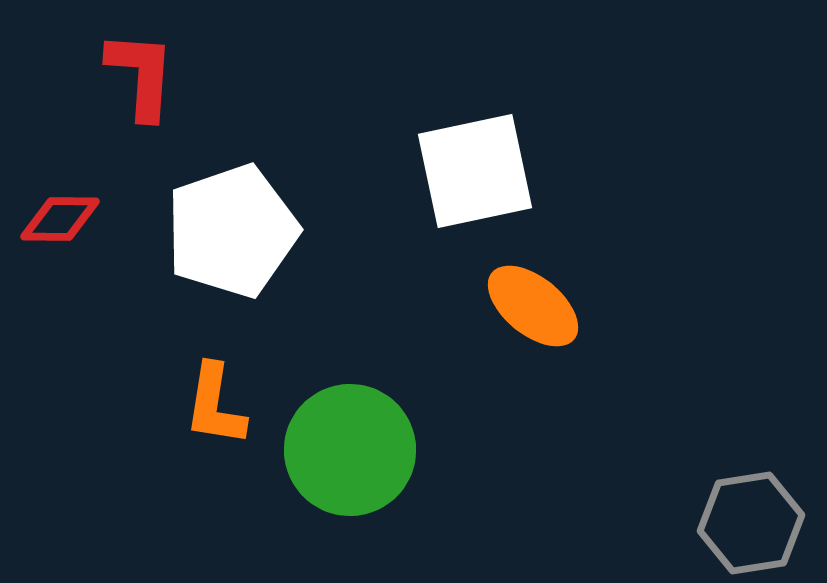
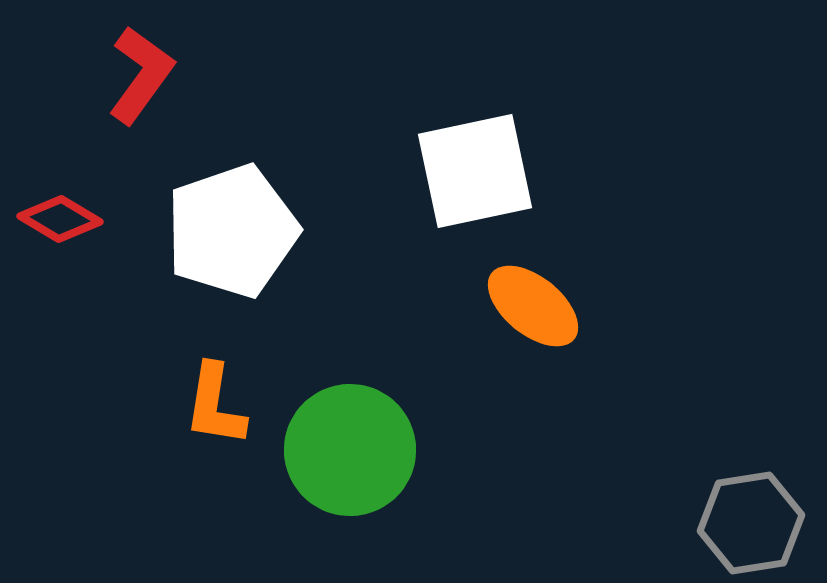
red L-shape: rotated 32 degrees clockwise
red diamond: rotated 30 degrees clockwise
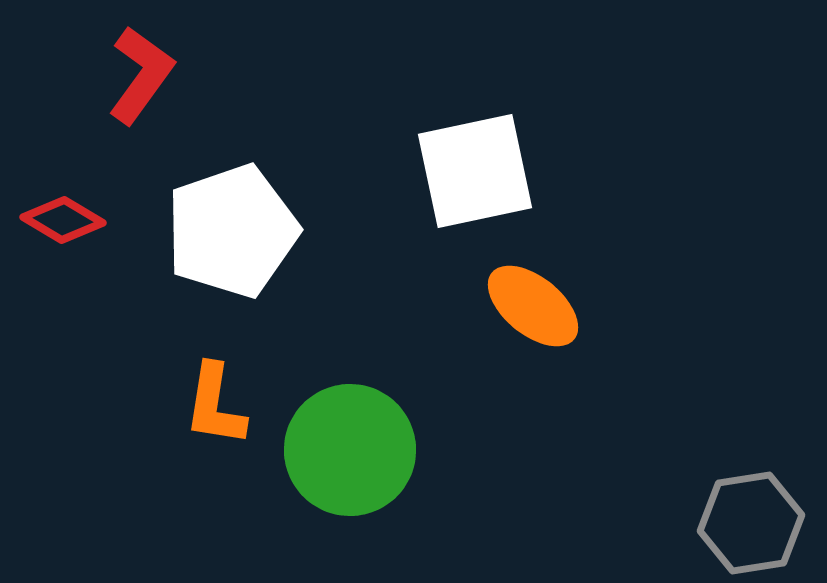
red diamond: moved 3 px right, 1 px down
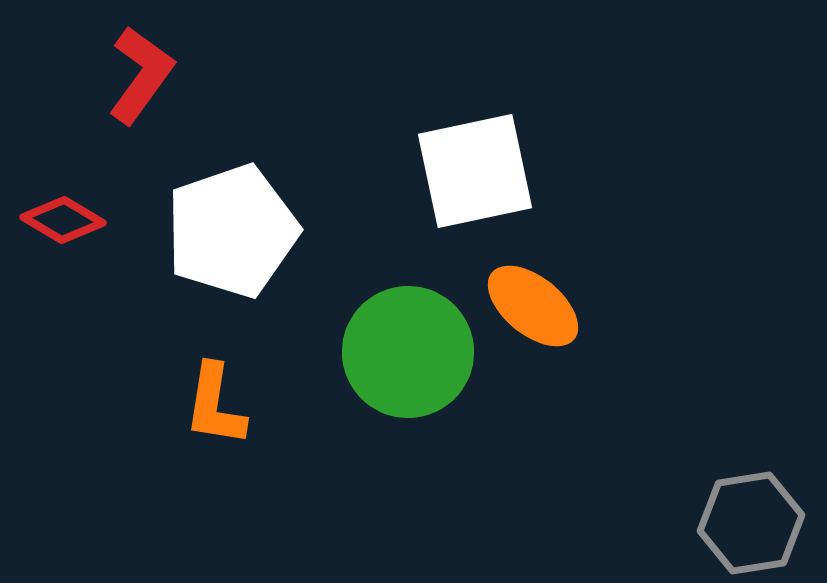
green circle: moved 58 px right, 98 px up
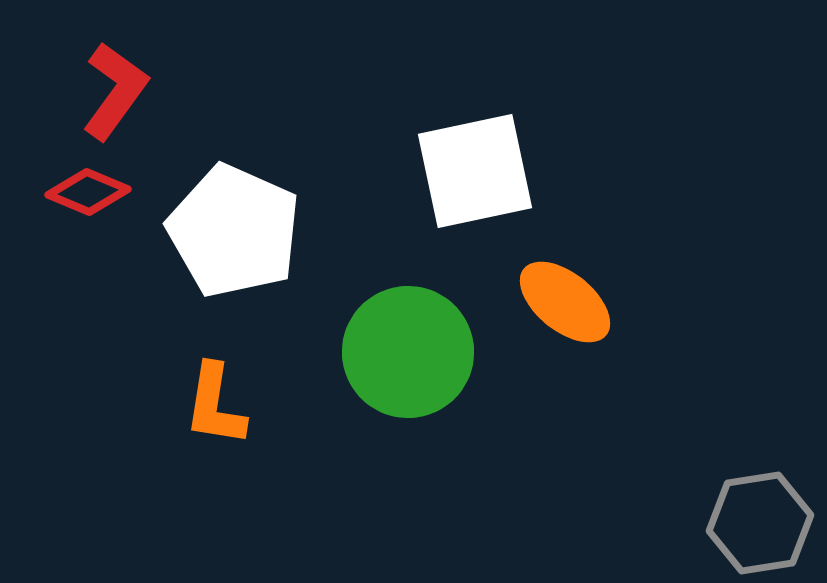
red L-shape: moved 26 px left, 16 px down
red diamond: moved 25 px right, 28 px up; rotated 8 degrees counterclockwise
white pentagon: moved 2 px right; rotated 29 degrees counterclockwise
orange ellipse: moved 32 px right, 4 px up
gray hexagon: moved 9 px right
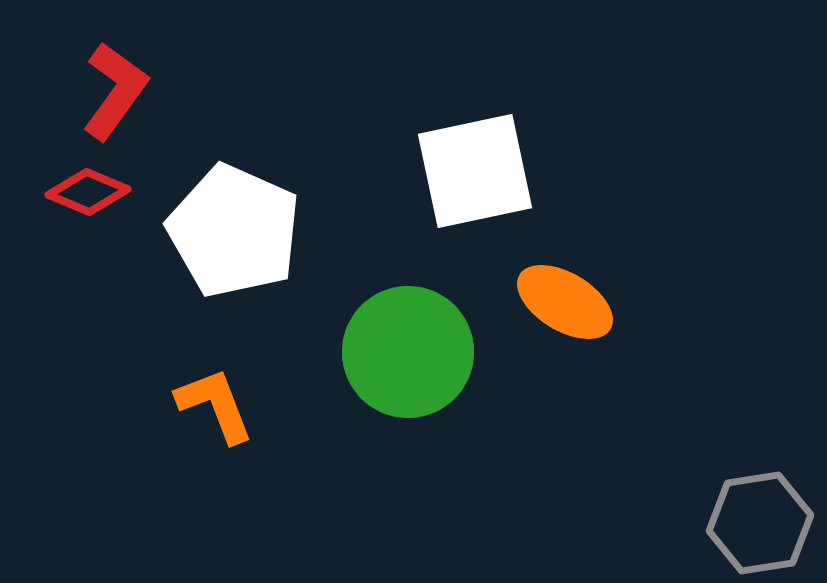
orange ellipse: rotated 8 degrees counterclockwise
orange L-shape: rotated 150 degrees clockwise
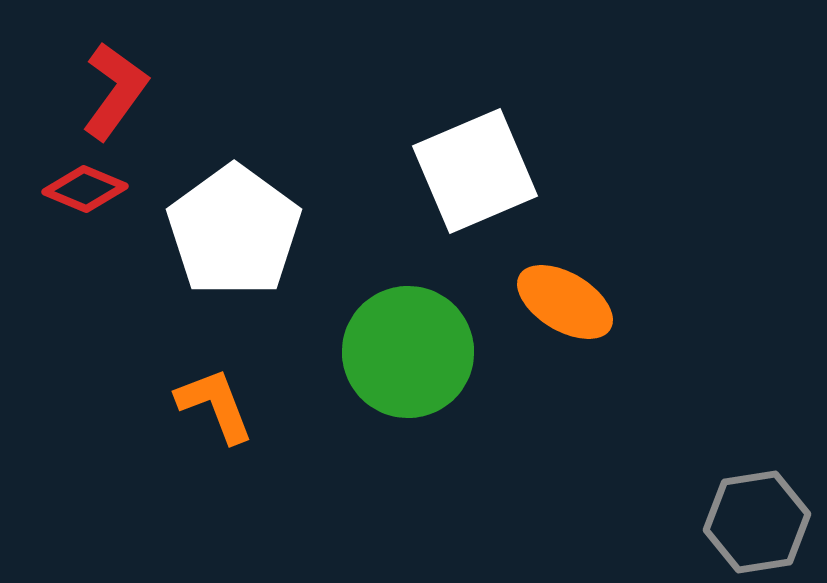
white square: rotated 11 degrees counterclockwise
red diamond: moved 3 px left, 3 px up
white pentagon: rotated 12 degrees clockwise
gray hexagon: moved 3 px left, 1 px up
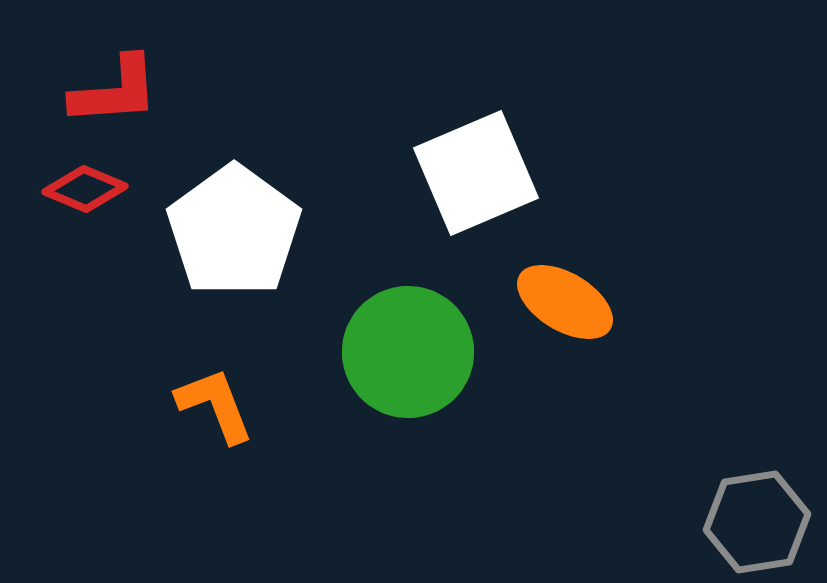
red L-shape: rotated 50 degrees clockwise
white square: moved 1 px right, 2 px down
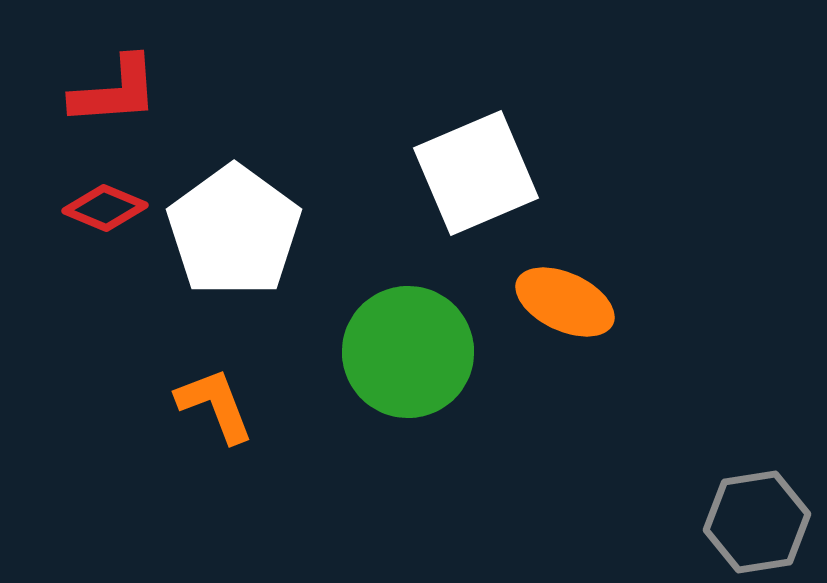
red diamond: moved 20 px right, 19 px down
orange ellipse: rotated 6 degrees counterclockwise
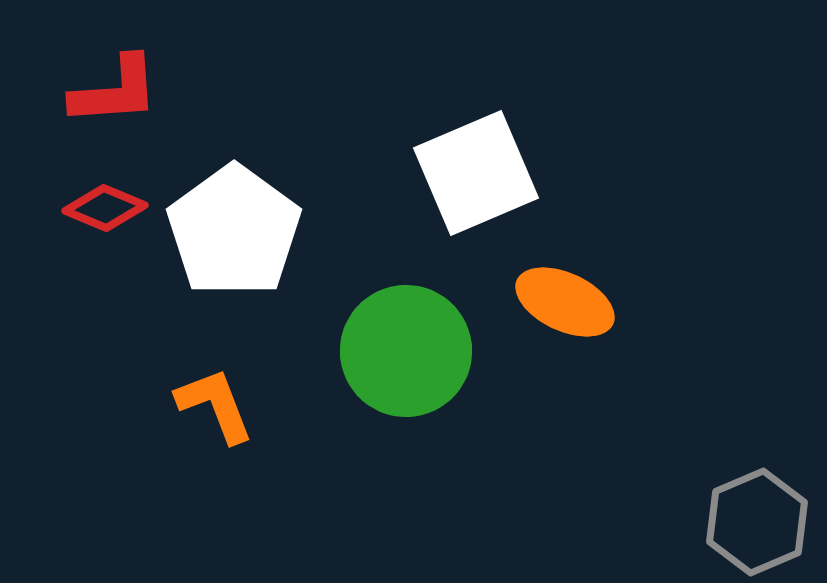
green circle: moved 2 px left, 1 px up
gray hexagon: rotated 14 degrees counterclockwise
